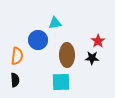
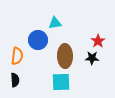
brown ellipse: moved 2 px left, 1 px down
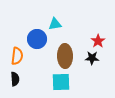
cyan triangle: moved 1 px down
blue circle: moved 1 px left, 1 px up
black semicircle: moved 1 px up
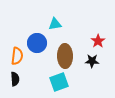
blue circle: moved 4 px down
black star: moved 3 px down
cyan square: moved 2 px left; rotated 18 degrees counterclockwise
